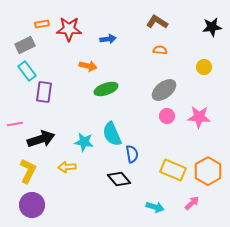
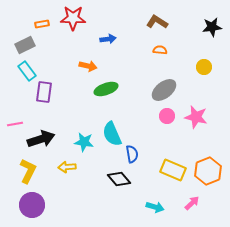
red star: moved 4 px right, 11 px up
pink star: moved 3 px left; rotated 10 degrees clockwise
orange hexagon: rotated 8 degrees clockwise
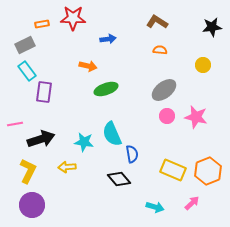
yellow circle: moved 1 px left, 2 px up
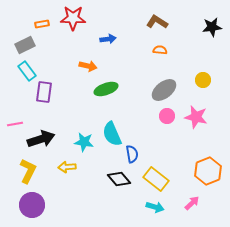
yellow circle: moved 15 px down
yellow rectangle: moved 17 px left, 9 px down; rotated 15 degrees clockwise
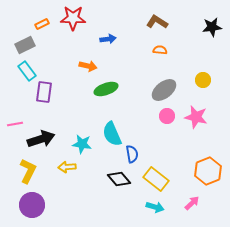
orange rectangle: rotated 16 degrees counterclockwise
cyan star: moved 2 px left, 2 px down
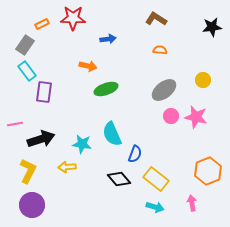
brown L-shape: moved 1 px left, 3 px up
gray rectangle: rotated 30 degrees counterclockwise
pink circle: moved 4 px right
blue semicircle: moved 3 px right; rotated 30 degrees clockwise
pink arrow: rotated 56 degrees counterclockwise
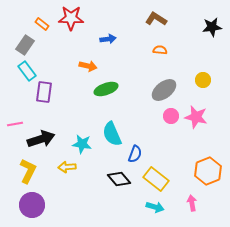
red star: moved 2 px left
orange rectangle: rotated 64 degrees clockwise
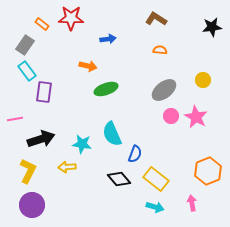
pink star: rotated 15 degrees clockwise
pink line: moved 5 px up
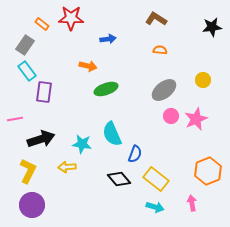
pink star: moved 2 px down; rotated 20 degrees clockwise
